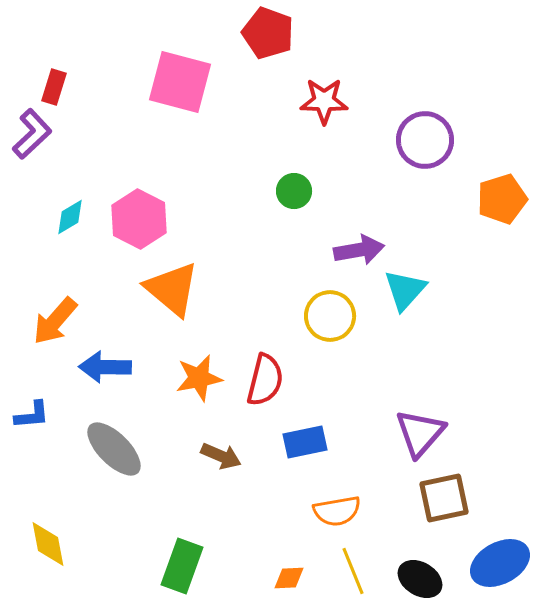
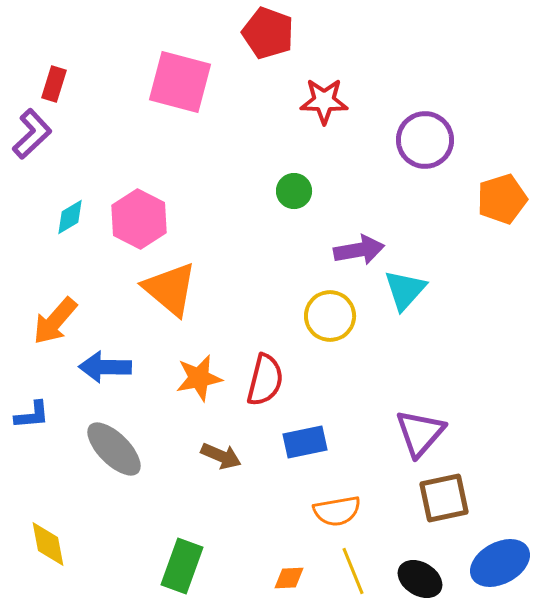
red rectangle: moved 3 px up
orange triangle: moved 2 px left
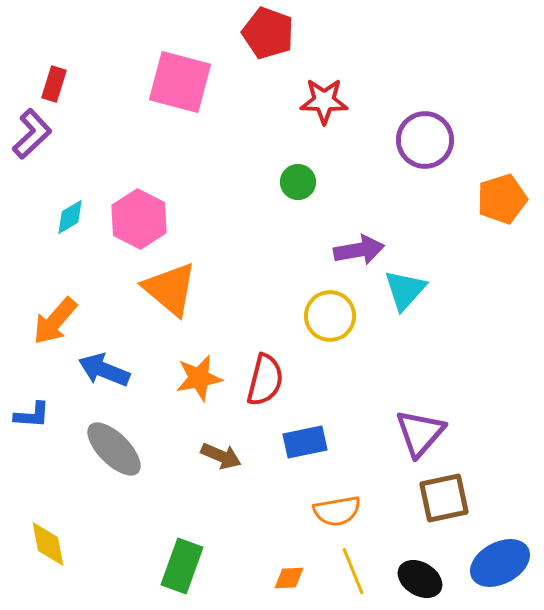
green circle: moved 4 px right, 9 px up
blue arrow: moved 1 px left, 3 px down; rotated 21 degrees clockwise
blue L-shape: rotated 9 degrees clockwise
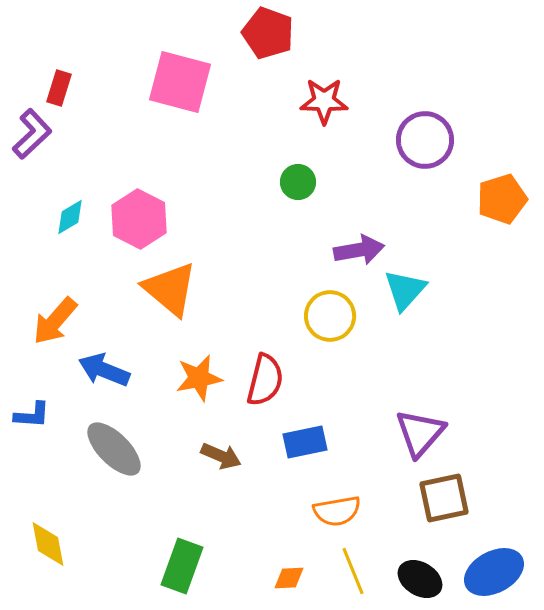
red rectangle: moved 5 px right, 4 px down
blue ellipse: moved 6 px left, 9 px down
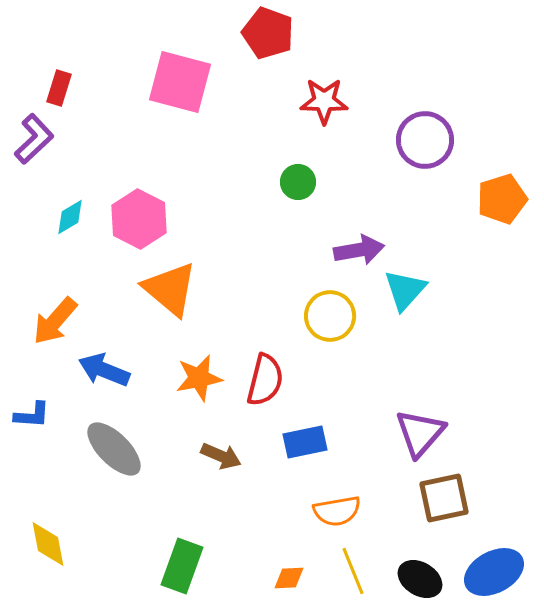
purple L-shape: moved 2 px right, 5 px down
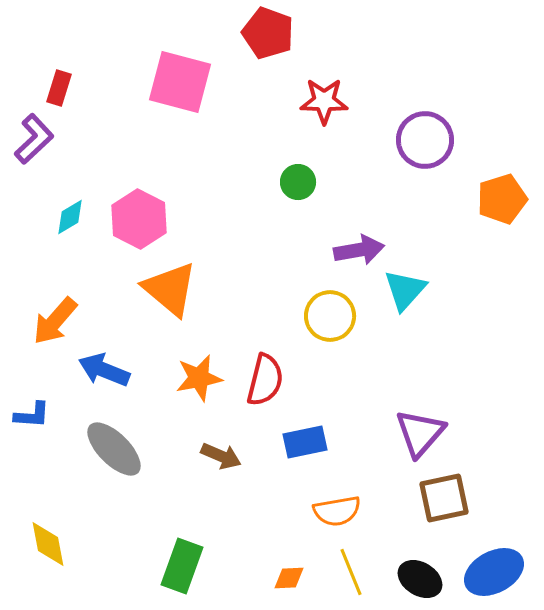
yellow line: moved 2 px left, 1 px down
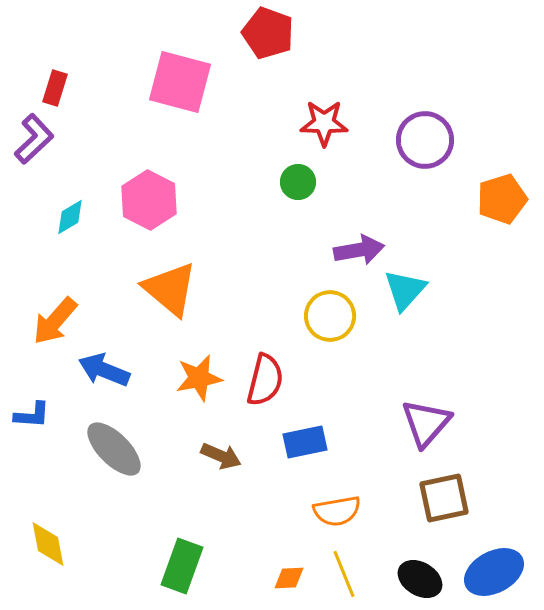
red rectangle: moved 4 px left
red star: moved 22 px down
pink hexagon: moved 10 px right, 19 px up
purple triangle: moved 6 px right, 10 px up
yellow line: moved 7 px left, 2 px down
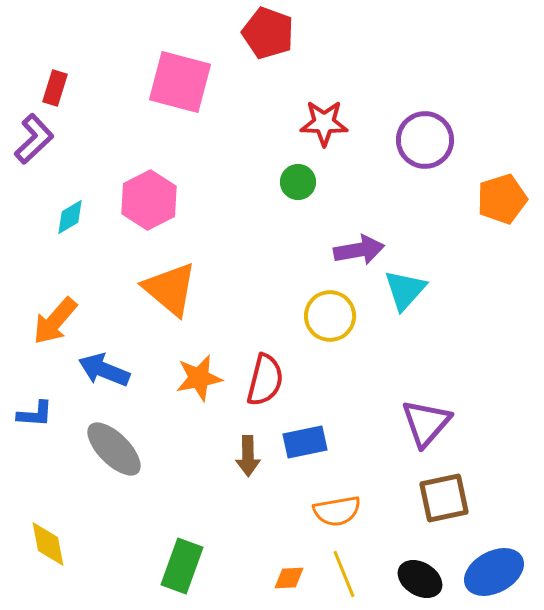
pink hexagon: rotated 6 degrees clockwise
blue L-shape: moved 3 px right, 1 px up
brown arrow: moved 27 px right; rotated 66 degrees clockwise
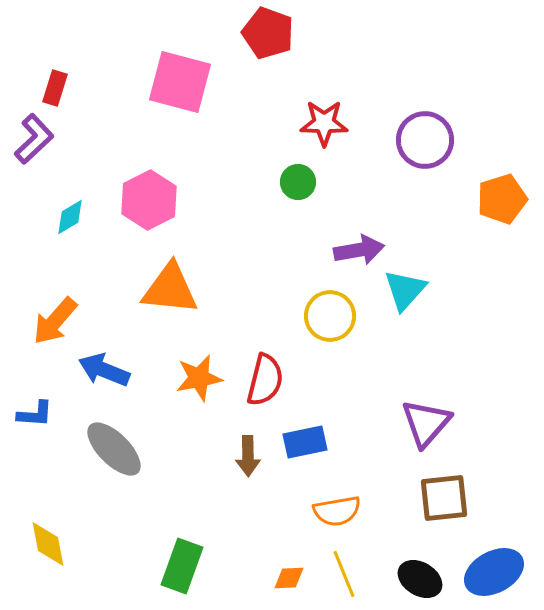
orange triangle: rotated 34 degrees counterclockwise
brown square: rotated 6 degrees clockwise
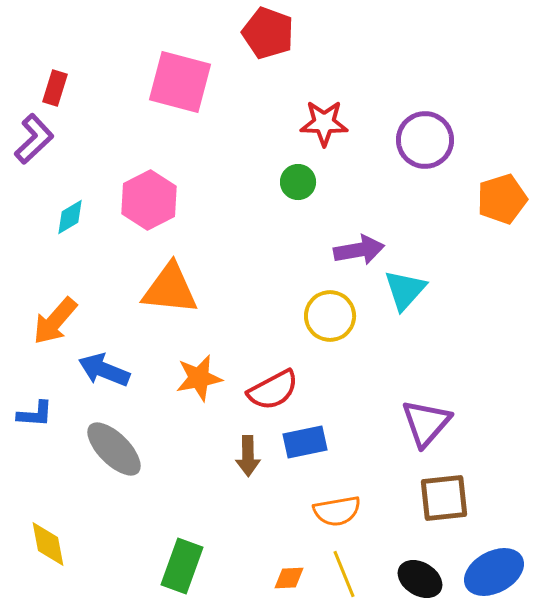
red semicircle: moved 8 px right, 10 px down; rotated 48 degrees clockwise
